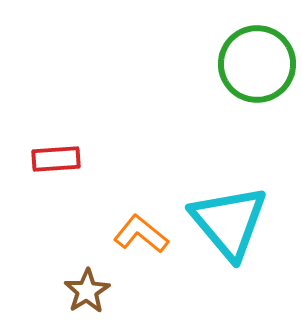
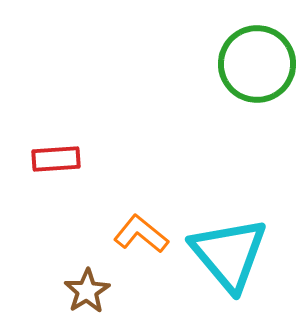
cyan triangle: moved 32 px down
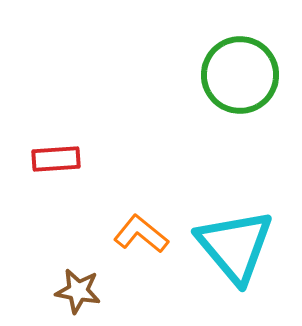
green circle: moved 17 px left, 11 px down
cyan triangle: moved 6 px right, 8 px up
brown star: moved 9 px left; rotated 30 degrees counterclockwise
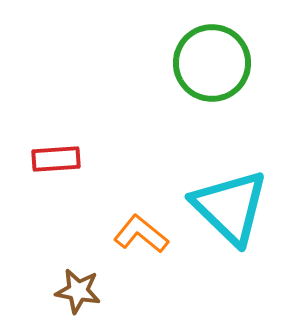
green circle: moved 28 px left, 12 px up
cyan triangle: moved 5 px left, 39 px up; rotated 6 degrees counterclockwise
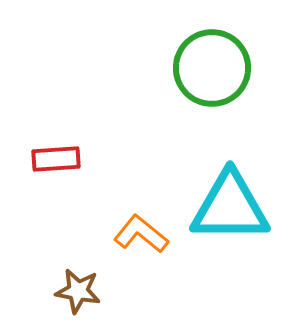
green circle: moved 5 px down
cyan triangle: rotated 44 degrees counterclockwise
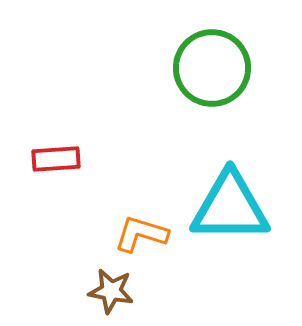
orange L-shape: rotated 22 degrees counterclockwise
brown star: moved 33 px right
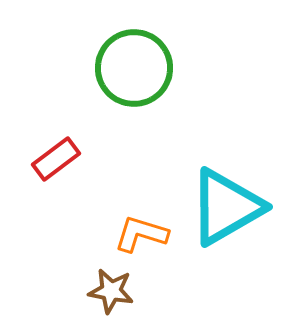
green circle: moved 78 px left
red rectangle: rotated 33 degrees counterclockwise
cyan triangle: moved 4 px left; rotated 30 degrees counterclockwise
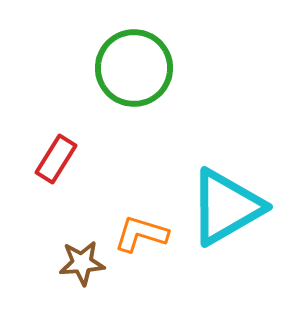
red rectangle: rotated 21 degrees counterclockwise
brown star: moved 29 px left, 28 px up; rotated 15 degrees counterclockwise
